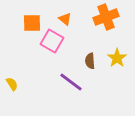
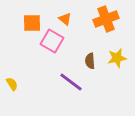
orange cross: moved 2 px down
yellow star: rotated 24 degrees clockwise
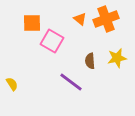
orange triangle: moved 15 px right
